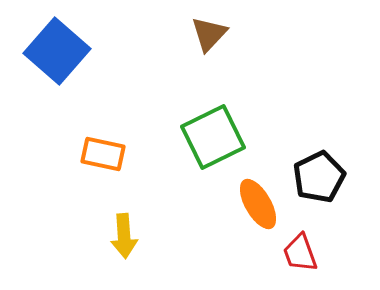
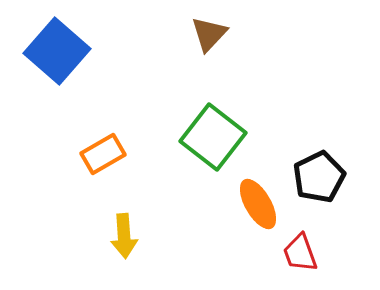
green square: rotated 26 degrees counterclockwise
orange rectangle: rotated 42 degrees counterclockwise
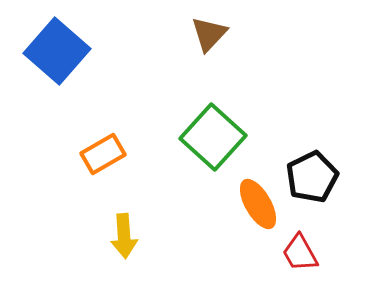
green square: rotated 4 degrees clockwise
black pentagon: moved 7 px left
red trapezoid: rotated 9 degrees counterclockwise
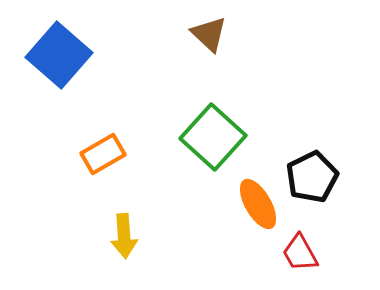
brown triangle: rotated 30 degrees counterclockwise
blue square: moved 2 px right, 4 px down
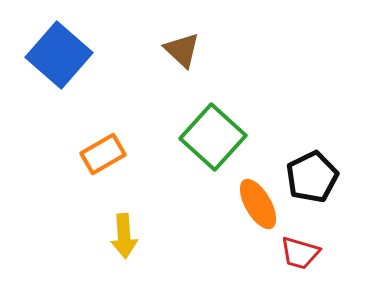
brown triangle: moved 27 px left, 16 px down
red trapezoid: rotated 45 degrees counterclockwise
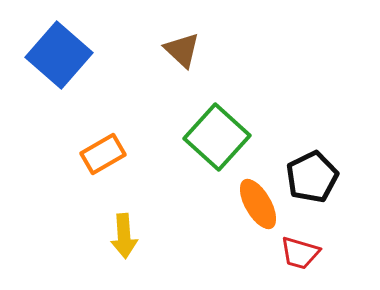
green square: moved 4 px right
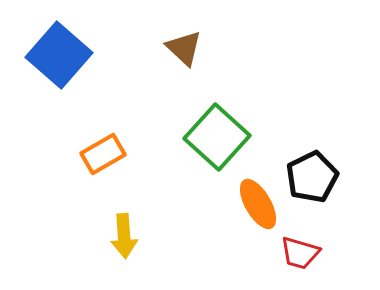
brown triangle: moved 2 px right, 2 px up
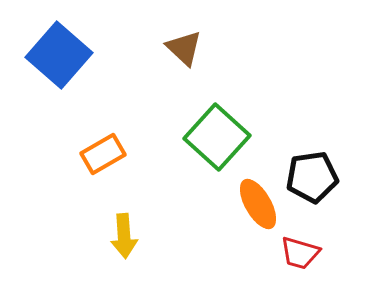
black pentagon: rotated 18 degrees clockwise
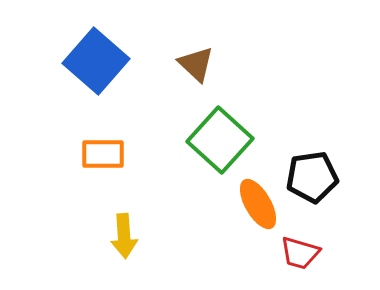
brown triangle: moved 12 px right, 16 px down
blue square: moved 37 px right, 6 px down
green square: moved 3 px right, 3 px down
orange rectangle: rotated 30 degrees clockwise
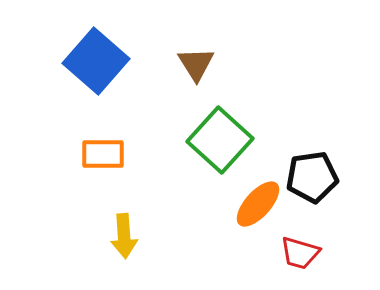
brown triangle: rotated 15 degrees clockwise
orange ellipse: rotated 72 degrees clockwise
